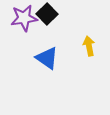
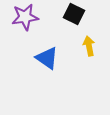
black square: moved 27 px right; rotated 20 degrees counterclockwise
purple star: moved 1 px right, 1 px up
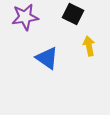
black square: moved 1 px left
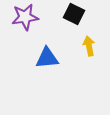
black square: moved 1 px right
blue triangle: rotated 40 degrees counterclockwise
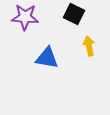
purple star: rotated 12 degrees clockwise
blue triangle: rotated 15 degrees clockwise
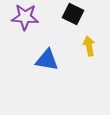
black square: moved 1 px left
blue triangle: moved 2 px down
